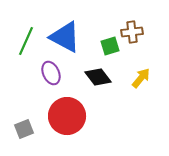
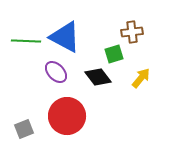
green line: rotated 68 degrees clockwise
green square: moved 4 px right, 8 px down
purple ellipse: moved 5 px right, 1 px up; rotated 20 degrees counterclockwise
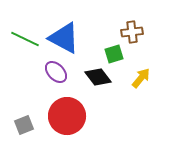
blue triangle: moved 1 px left, 1 px down
green line: moved 1 px left, 2 px up; rotated 24 degrees clockwise
gray square: moved 4 px up
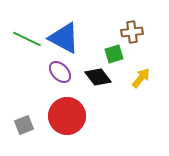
green line: moved 2 px right
purple ellipse: moved 4 px right
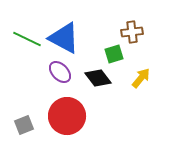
black diamond: moved 1 px down
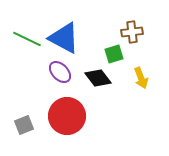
yellow arrow: rotated 120 degrees clockwise
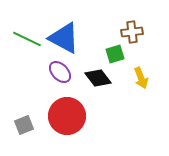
green square: moved 1 px right
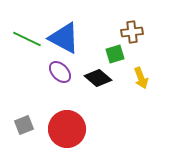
black diamond: rotated 12 degrees counterclockwise
red circle: moved 13 px down
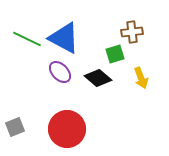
gray square: moved 9 px left, 2 px down
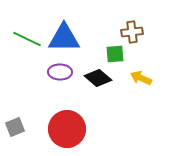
blue triangle: rotated 28 degrees counterclockwise
green square: rotated 12 degrees clockwise
purple ellipse: rotated 45 degrees counterclockwise
yellow arrow: rotated 135 degrees clockwise
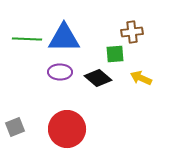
green line: rotated 24 degrees counterclockwise
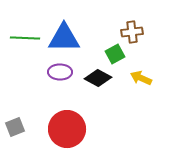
green line: moved 2 px left, 1 px up
green square: rotated 24 degrees counterclockwise
black diamond: rotated 12 degrees counterclockwise
